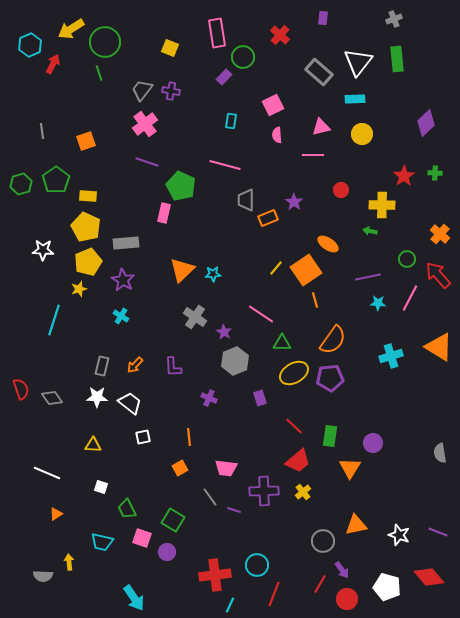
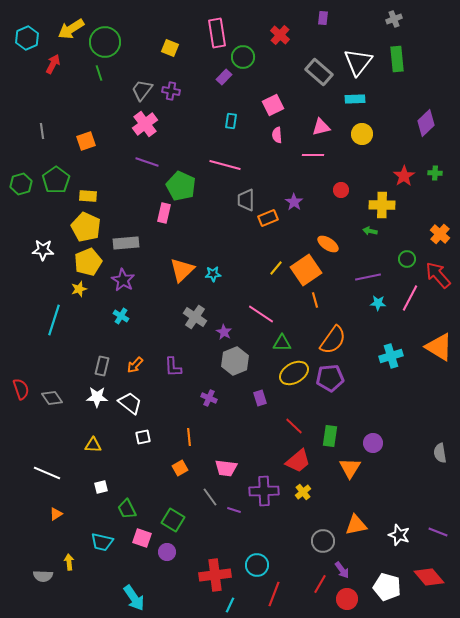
cyan hexagon at (30, 45): moved 3 px left, 7 px up
white square at (101, 487): rotated 32 degrees counterclockwise
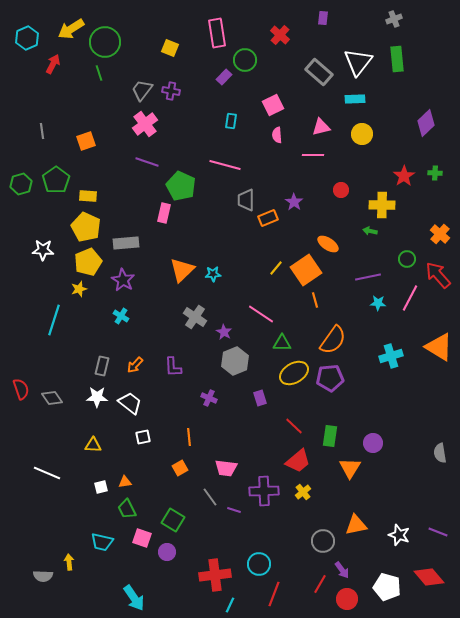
green circle at (243, 57): moved 2 px right, 3 px down
orange triangle at (56, 514): moved 69 px right, 32 px up; rotated 24 degrees clockwise
cyan circle at (257, 565): moved 2 px right, 1 px up
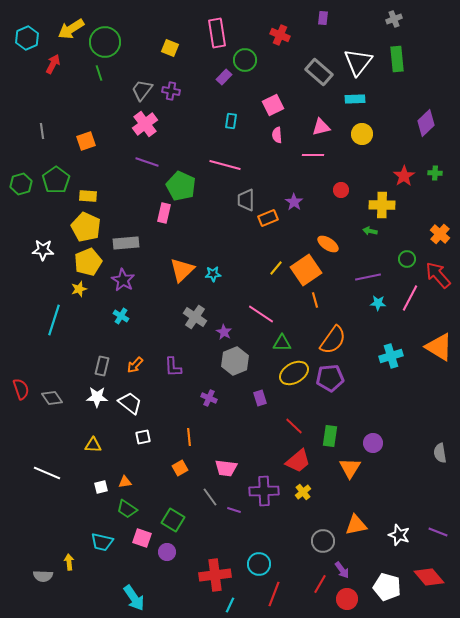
red cross at (280, 35): rotated 18 degrees counterclockwise
green trapezoid at (127, 509): rotated 30 degrees counterclockwise
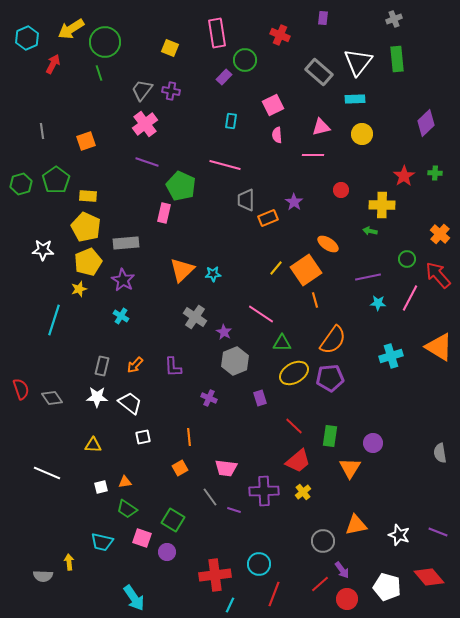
red line at (320, 584): rotated 18 degrees clockwise
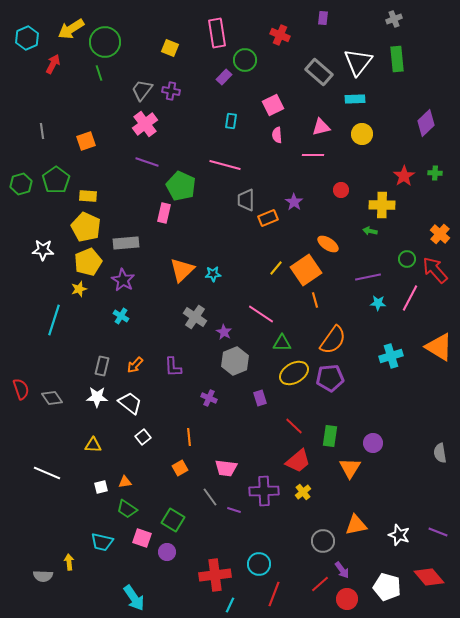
red arrow at (438, 275): moved 3 px left, 5 px up
white square at (143, 437): rotated 28 degrees counterclockwise
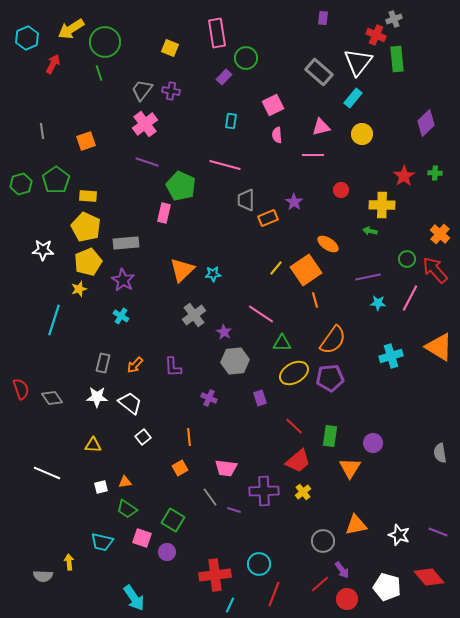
red cross at (280, 35): moved 96 px right
green circle at (245, 60): moved 1 px right, 2 px up
cyan rectangle at (355, 99): moved 2 px left, 1 px up; rotated 48 degrees counterclockwise
gray cross at (195, 317): moved 1 px left, 2 px up; rotated 20 degrees clockwise
gray hexagon at (235, 361): rotated 16 degrees clockwise
gray rectangle at (102, 366): moved 1 px right, 3 px up
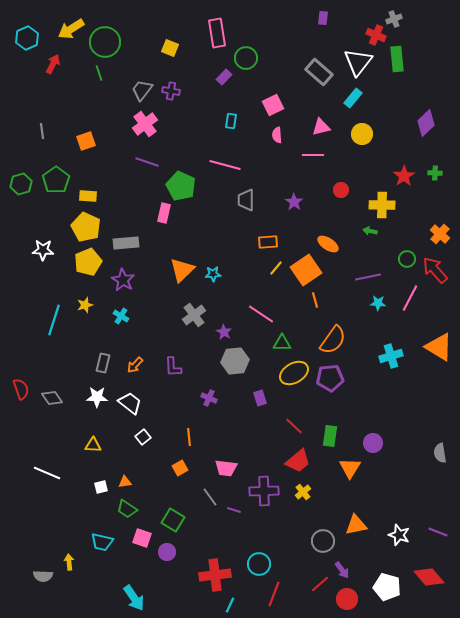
orange rectangle at (268, 218): moved 24 px down; rotated 18 degrees clockwise
yellow star at (79, 289): moved 6 px right, 16 px down
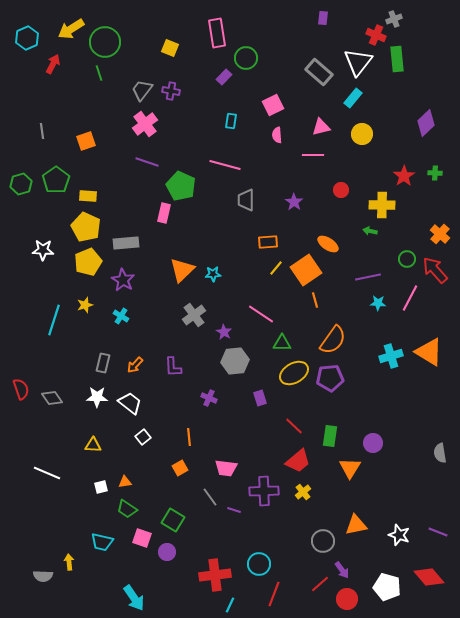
orange triangle at (439, 347): moved 10 px left, 5 px down
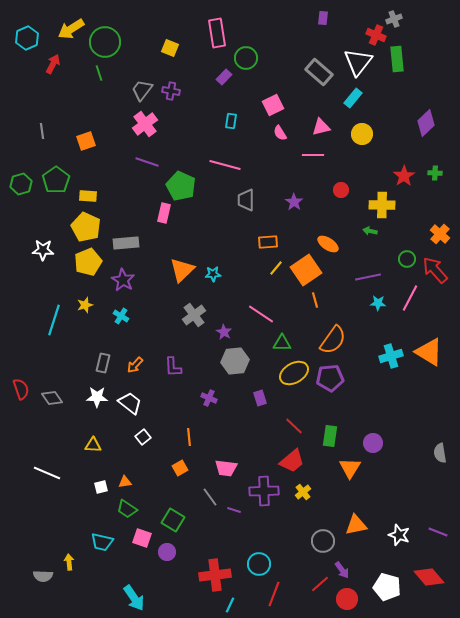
pink semicircle at (277, 135): moved 3 px right, 2 px up; rotated 28 degrees counterclockwise
red trapezoid at (298, 461): moved 6 px left
